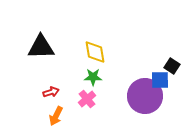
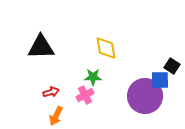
yellow diamond: moved 11 px right, 4 px up
pink cross: moved 2 px left, 4 px up; rotated 12 degrees clockwise
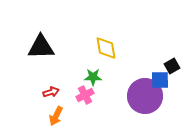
black square: rotated 28 degrees clockwise
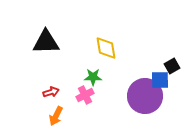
black triangle: moved 5 px right, 5 px up
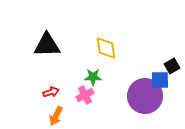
black triangle: moved 1 px right, 3 px down
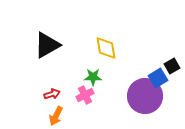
black triangle: rotated 28 degrees counterclockwise
blue square: moved 2 px left, 2 px up; rotated 30 degrees counterclockwise
red arrow: moved 1 px right, 2 px down
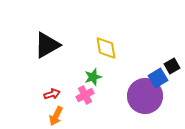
green star: rotated 18 degrees counterclockwise
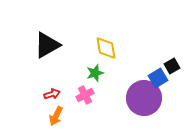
green star: moved 2 px right, 4 px up
purple circle: moved 1 px left, 2 px down
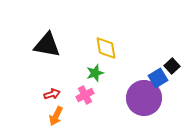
black triangle: rotated 40 degrees clockwise
black square: rotated 14 degrees counterclockwise
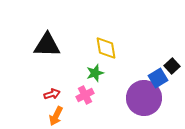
black triangle: rotated 8 degrees counterclockwise
